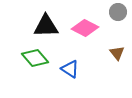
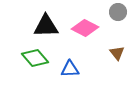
blue triangle: rotated 36 degrees counterclockwise
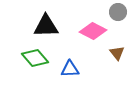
pink diamond: moved 8 px right, 3 px down
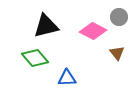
gray circle: moved 1 px right, 5 px down
black triangle: rotated 12 degrees counterclockwise
blue triangle: moved 3 px left, 9 px down
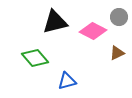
black triangle: moved 9 px right, 4 px up
brown triangle: rotated 42 degrees clockwise
blue triangle: moved 3 px down; rotated 12 degrees counterclockwise
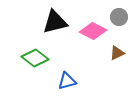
green diamond: rotated 12 degrees counterclockwise
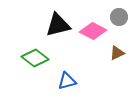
black triangle: moved 3 px right, 3 px down
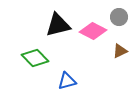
brown triangle: moved 3 px right, 2 px up
green diamond: rotated 8 degrees clockwise
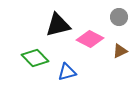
pink diamond: moved 3 px left, 8 px down
blue triangle: moved 9 px up
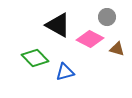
gray circle: moved 12 px left
black triangle: rotated 44 degrees clockwise
brown triangle: moved 3 px left, 2 px up; rotated 42 degrees clockwise
blue triangle: moved 2 px left
